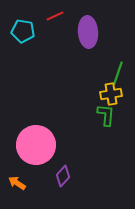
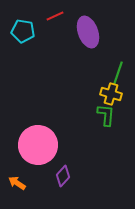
purple ellipse: rotated 16 degrees counterclockwise
yellow cross: rotated 25 degrees clockwise
pink circle: moved 2 px right
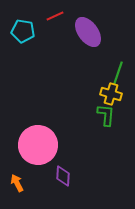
purple ellipse: rotated 16 degrees counterclockwise
purple diamond: rotated 40 degrees counterclockwise
orange arrow: rotated 30 degrees clockwise
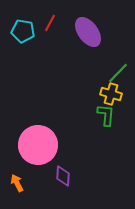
red line: moved 5 px left, 7 px down; rotated 36 degrees counterclockwise
green line: rotated 25 degrees clockwise
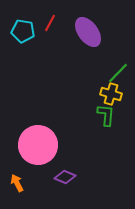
purple diamond: moved 2 px right, 1 px down; rotated 70 degrees counterclockwise
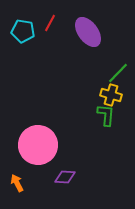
yellow cross: moved 1 px down
purple diamond: rotated 20 degrees counterclockwise
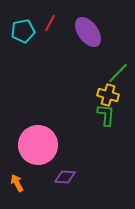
cyan pentagon: rotated 20 degrees counterclockwise
yellow cross: moved 3 px left
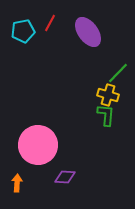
orange arrow: rotated 30 degrees clockwise
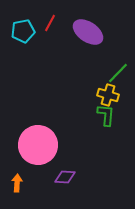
purple ellipse: rotated 20 degrees counterclockwise
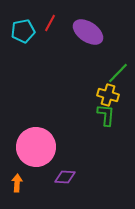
pink circle: moved 2 px left, 2 px down
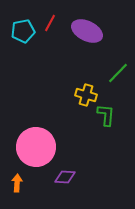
purple ellipse: moved 1 px left, 1 px up; rotated 8 degrees counterclockwise
yellow cross: moved 22 px left
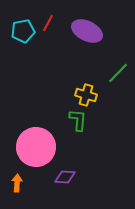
red line: moved 2 px left
green L-shape: moved 28 px left, 5 px down
